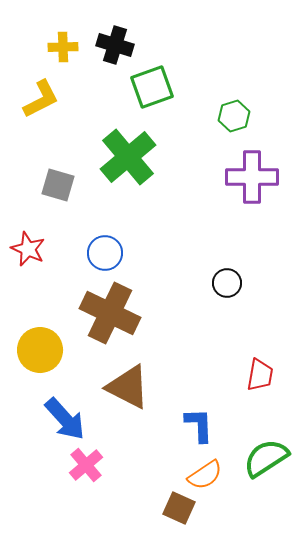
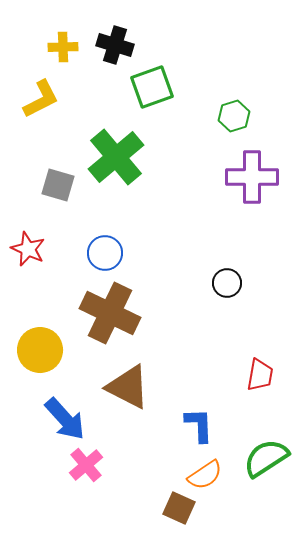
green cross: moved 12 px left
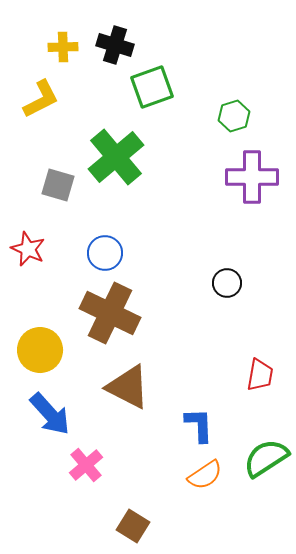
blue arrow: moved 15 px left, 5 px up
brown square: moved 46 px left, 18 px down; rotated 8 degrees clockwise
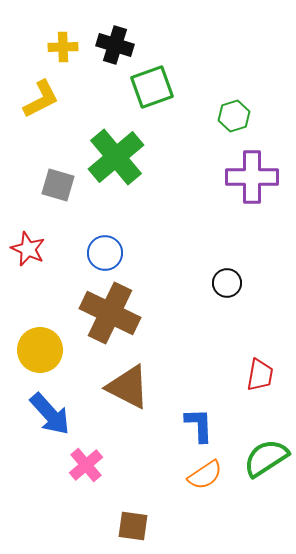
brown square: rotated 24 degrees counterclockwise
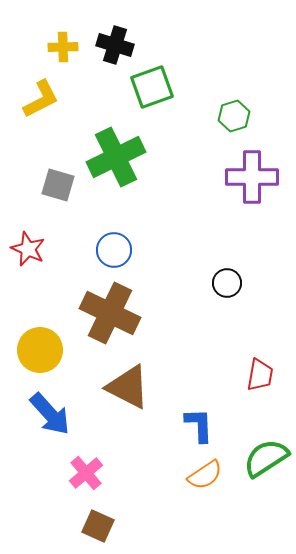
green cross: rotated 14 degrees clockwise
blue circle: moved 9 px right, 3 px up
pink cross: moved 8 px down
brown square: moved 35 px left; rotated 16 degrees clockwise
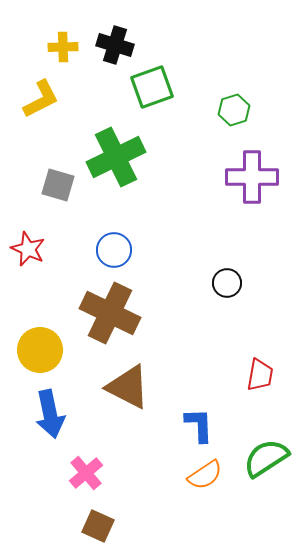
green hexagon: moved 6 px up
blue arrow: rotated 30 degrees clockwise
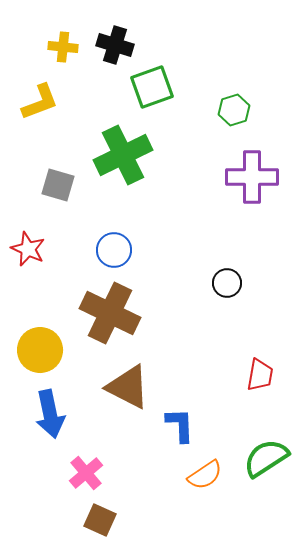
yellow cross: rotated 8 degrees clockwise
yellow L-shape: moved 1 px left, 3 px down; rotated 6 degrees clockwise
green cross: moved 7 px right, 2 px up
blue L-shape: moved 19 px left
brown square: moved 2 px right, 6 px up
